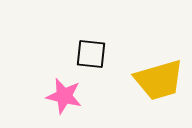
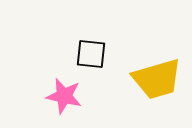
yellow trapezoid: moved 2 px left, 1 px up
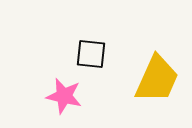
yellow trapezoid: rotated 50 degrees counterclockwise
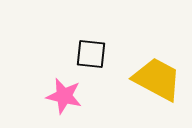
yellow trapezoid: rotated 86 degrees counterclockwise
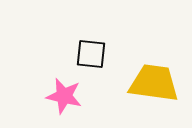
yellow trapezoid: moved 3 px left, 4 px down; rotated 20 degrees counterclockwise
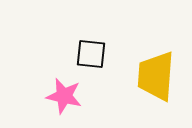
yellow trapezoid: moved 2 px right, 7 px up; rotated 94 degrees counterclockwise
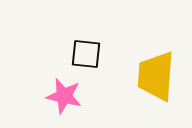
black square: moved 5 px left
